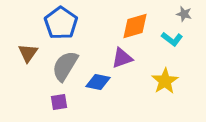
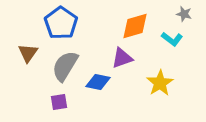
yellow star: moved 5 px left, 2 px down
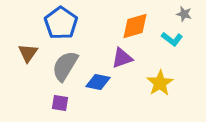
purple square: moved 1 px right, 1 px down; rotated 18 degrees clockwise
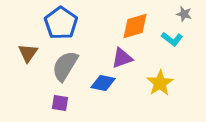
blue diamond: moved 5 px right, 1 px down
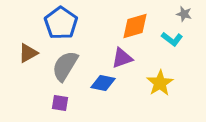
brown triangle: rotated 25 degrees clockwise
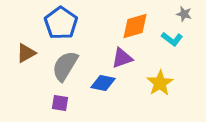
brown triangle: moved 2 px left
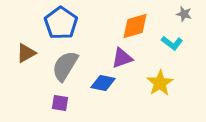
cyan L-shape: moved 4 px down
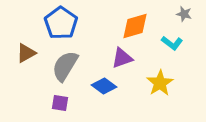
blue diamond: moved 1 px right, 3 px down; rotated 25 degrees clockwise
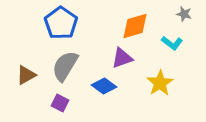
brown triangle: moved 22 px down
purple square: rotated 18 degrees clockwise
